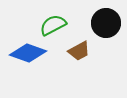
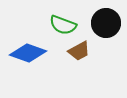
green semicircle: moved 10 px right; rotated 132 degrees counterclockwise
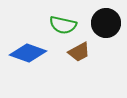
green semicircle: rotated 8 degrees counterclockwise
brown trapezoid: moved 1 px down
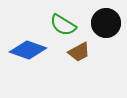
green semicircle: rotated 20 degrees clockwise
blue diamond: moved 3 px up
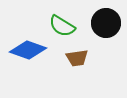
green semicircle: moved 1 px left, 1 px down
brown trapezoid: moved 2 px left, 6 px down; rotated 20 degrees clockwise
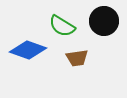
black circle: moved 2 px left, 2 px up
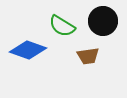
black circle: moved 1 px left
brown trapezoid: moved 11 px right, 2 px up
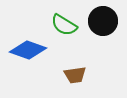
green semicircle: moved 2 px right, 1 px up
brown trapezoid: moved 13 px left, 19 px down
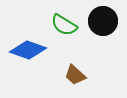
brown trapezoid: rotated 50 degrees clockwise
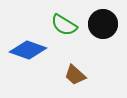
black circle: moved 3 px down
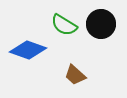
black circle: moved 2 px left
